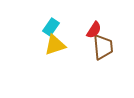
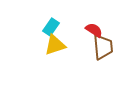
red semicircle: rotated 90 degrees counterclockwise
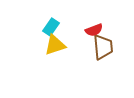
red semicircle: rotated 126 degrees clockwise
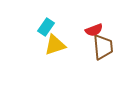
cyan rectangle: moved 5 px left
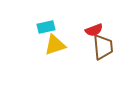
cyan rectangle: rotated 42 degrees clockwise
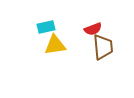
red semicircle: moved 1 px left, 1 px up
yellow triangle: rotated 10 degrees clockwise
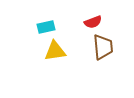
red semicircle: moved 7 px up
yellow triangle: moved 6 px down
